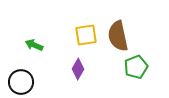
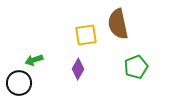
brown semicircle: moved 12 px up
green arrow: moved 15 px down; rotated 42 degrees counterclockwise
black circle: moved 2 px left, 1 px down
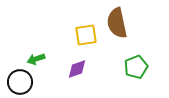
brown semicircle: moved 1 px left, 1 px up
green arrow: moved 2 px right, 1 px up
purple diamond: moved 1 px left; rotated 40 degrees clockwise
black circle: moved 1 px right, 1 px up
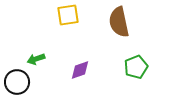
brown semicircle: moved 2 px right, 1 px up
yellow square: moved 18 px left, 20 px up
purple diamond: moved 3 px right, 1 px down
black circle: moved 3 px left
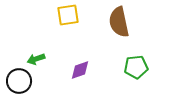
green pentagon: rotated 15 degrees clockwise
black circle: moved 2 px right, 1 px up
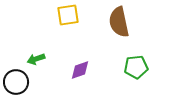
black circle: moved 3 px left, 1 px down
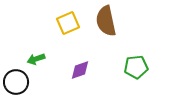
yellow square: moved 8 px down; rotated 15 degrees counterclockwise
brown semicircle: moved 13 px left, 1 px up
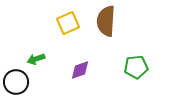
brown semicircle: rotated 16 degrees clockwise
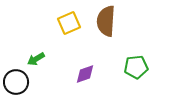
yellow square: moved 1 px right
green arrow: rotated 12 degrees counterclockwise
purple diamond: moved 5 px right, 4 px down
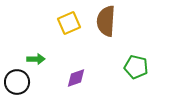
green arrow: rotated 150 degrees counterclockwise
green pentagon: rotated 20 degrees clockwise
purple diamond: moved 9 px left, 4 px down
black circle: moved 1 px right
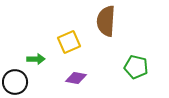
yellow square: moved 19 px down
purple diamond: rotated 30 degrees clockwise
black circle: moved 2 px left
